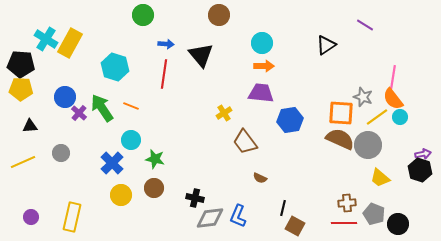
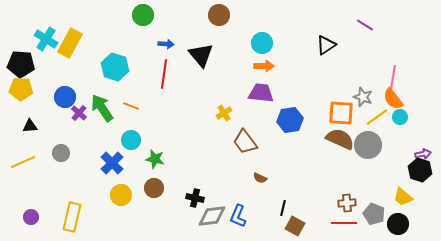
yellow trapezoid at (380, 178): moved 23 px right, 19 px down
gray diamond at (210, 218): moved 2 px right, 2 px up
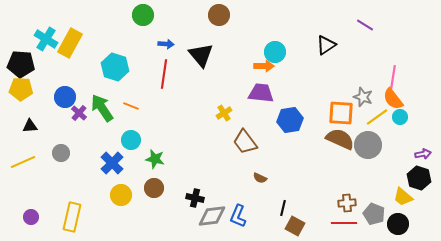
cyan circle at (262, 43): moved 13 px right, 9 px down
black hexagon at (420, 170): moved 1 px left, 8 px down
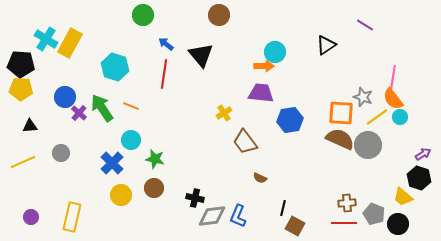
blue arrow at (166, 44): rotated 147 degrees counterclockwise
purple arrow at (423, 154): rotated 21 degrees counterclockwise
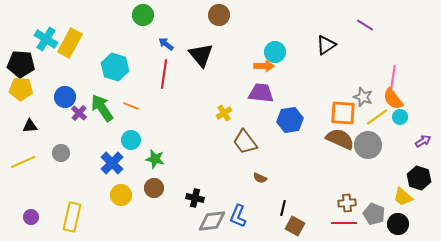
orange square at (341, 113): moved 2 px right
purple arrow at (423, 154): moved 13 px up
gray diamond at (212, 216): moved 5 px down
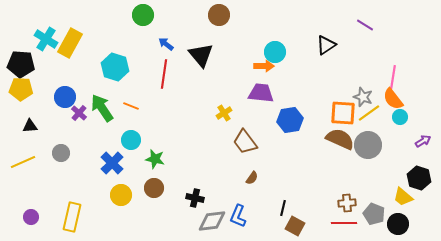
yellow line at (377, 117): moved 8 px left, 4 px up
brown semicircle at (260, 178): moved 8 px left; rotated 80 degrees counterclockwise
